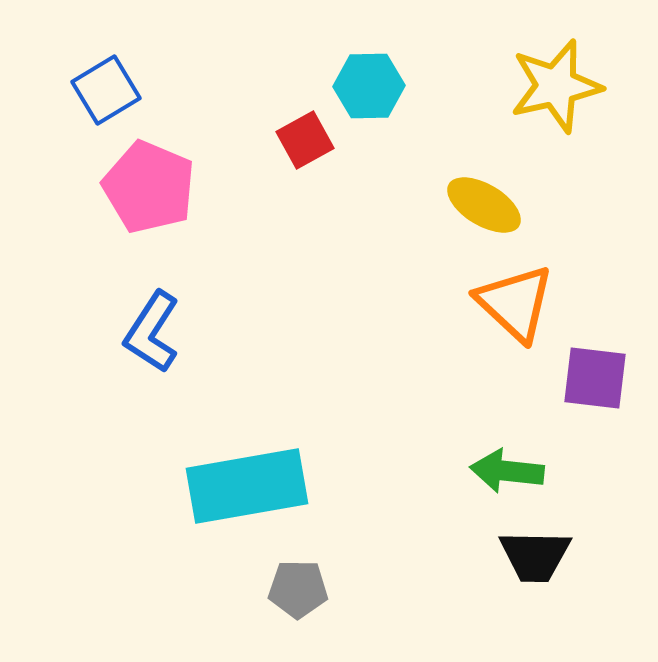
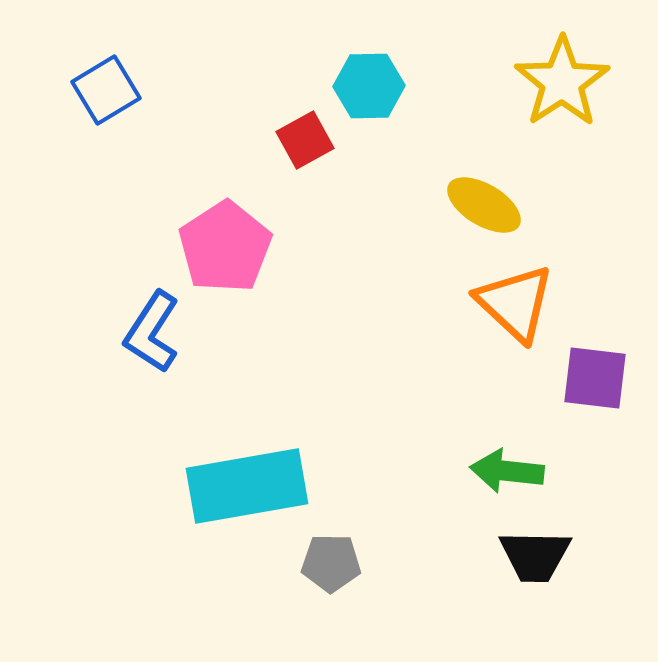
yellow star: moved 6 px right, 4 px up; rotated 20 degrees counterclockwise
pink pentagon: moved 76 px right, 60 px down; rotated 16 degrees clockwise
gray pentagon: moved 33 px right, 26 px up
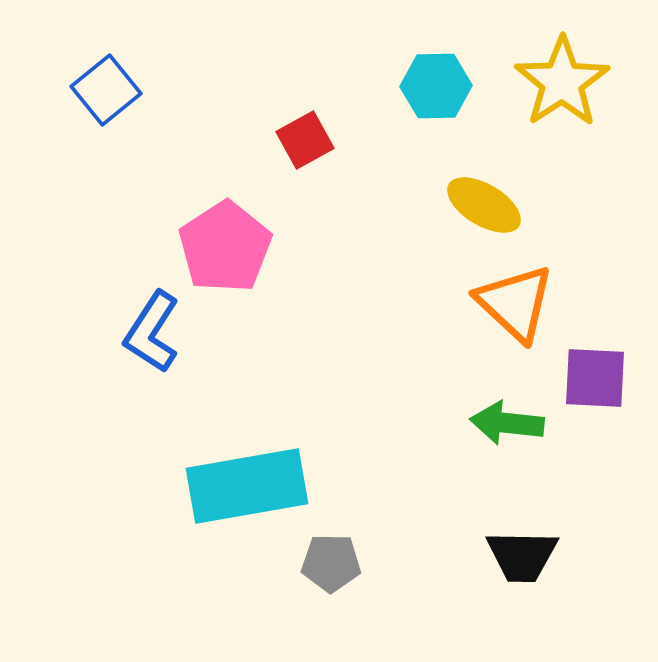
cyan hexagon: moved 67 px right
blue square: rotated 8 degrees counterclockwise
purple square: rotated 4 degrees counterclockwise
green arrow: moved 48 px up
black trapezoid: moved 13 px left
